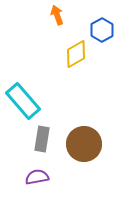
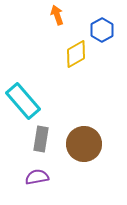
gray rectangle: moved 1 px left
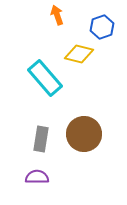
blue hexagon: moved 3 px up; rotated 10 degrees clockwise
yellow diamond: moved 3 px right; rotated 44 degrees clockwise
cyan rectangle: moved 22 px right, 23 px up
brown circle: moved 10 px up
purple semicircle: rotated 10 degrees clockwise
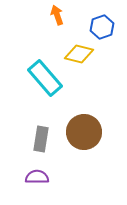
brown circle: moved 2 px up
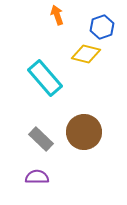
yellow diamond: moved 7 px right
gray rectangle: rotated 55 degrees counterclockwise
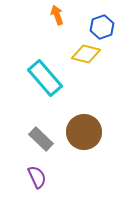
purple semicircle: rotated 65 degrees clockwise
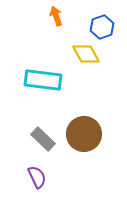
orange arrow: moved 1 px left, 1 px down
yellow diamond: rotated 48 degrees clockwise
cyan rectangle: moved 2 px left, 2 px down; rotated 42 degrees counterclockwise
brown circle: moved 2 px down
gray rectangle: moved 2 px right
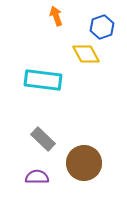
brown circle: moved 29 px down
purple semicircle: rotated 65 degrees counterclockwise
